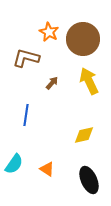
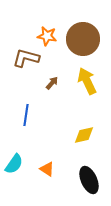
orange star: moved 2 px left, 4 px down; rotated 18 degrees counterclockwise
yellow arrow: moved 2 px left
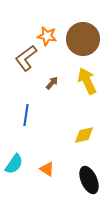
brown L-shape: rotated 52 degrees counterclockwise
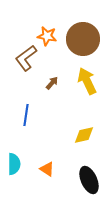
cyan semicircle: rotated 35 degrees counterclockwise
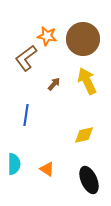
brown arrow: moved 2 px right, 1 px down
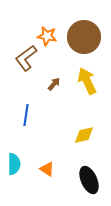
brown circle: moved 1 px right, 2 px up
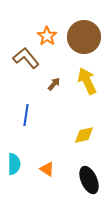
orange star: rotated 24 degrees clockwise
brown L-shape: rotated 88 degrees clockwise
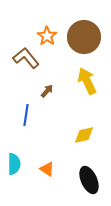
brown arrow: moved 7 px left, 7 px down
